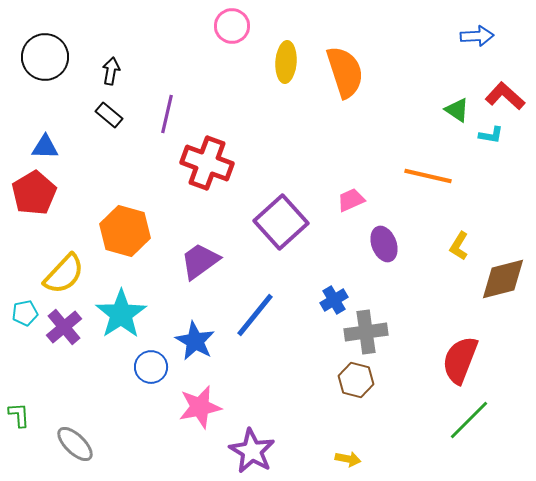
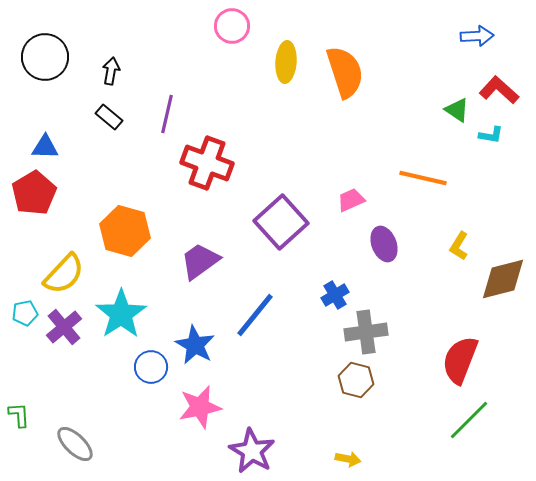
red L-shape: moved 6 px left, 6 px up
black rectangle: moved 2 px down
orange line: moved 5 px left, 2 px down
blue cross: moved 1 px right, 5 px up
blue star: moved 4 px down
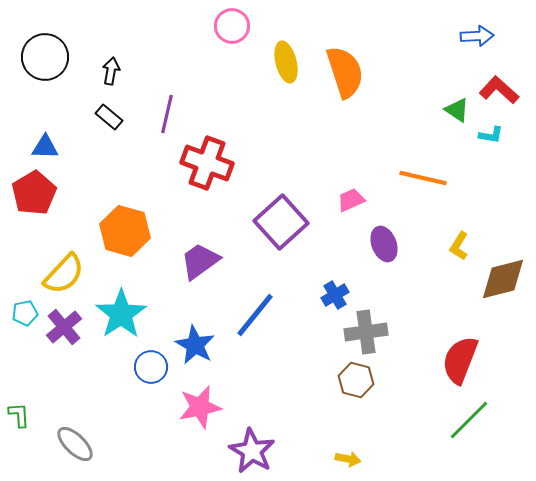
yellow ellipse: rotated 18 degrees counterclockwise
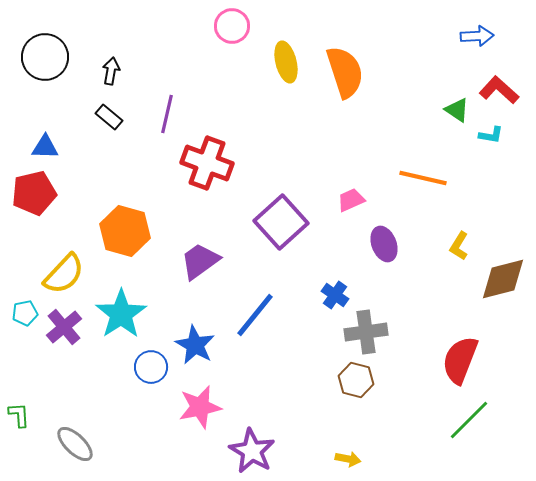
red pentagon: rotated 18 degrees clockwise
blue cross: rotated 24 degrees counterclockwise
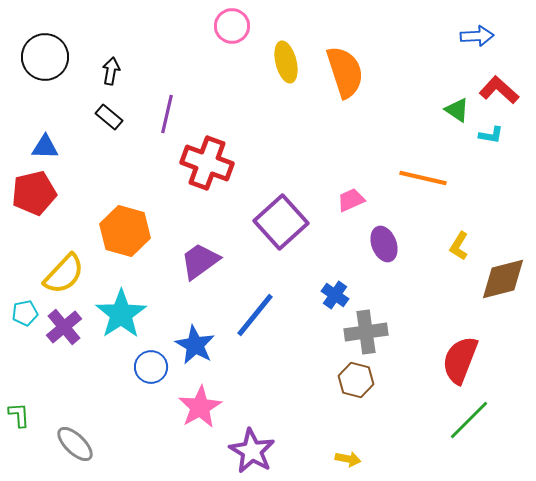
pink star: rotated 18 degrees counterclockwise
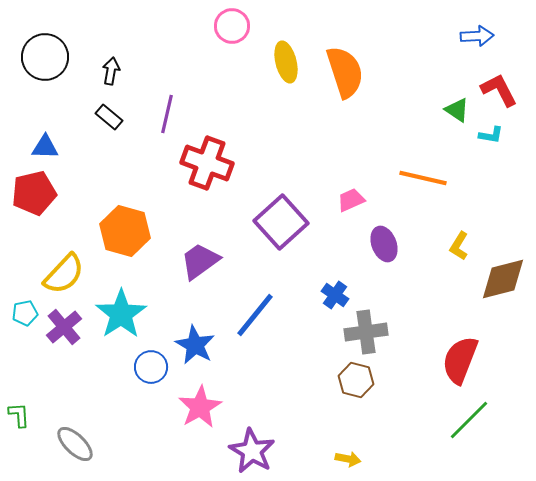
red L-shape: rotated 21 degrees clockwise
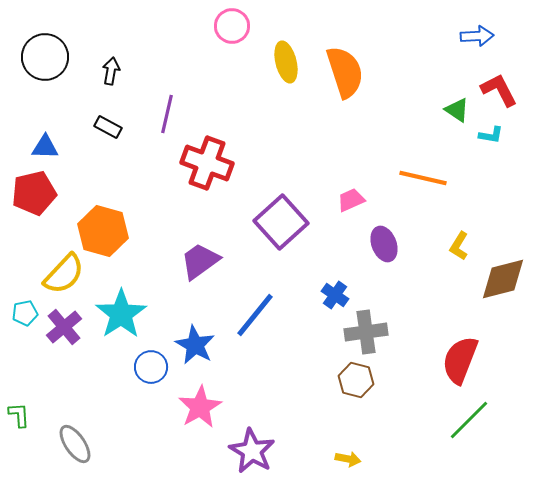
black rectangle: moved 1 px left, 10 px down; rotated 12 degrees counterclockwise
orange hexagon: moved 22 px left
gray ellipse: rotated 12 degrees clockwise
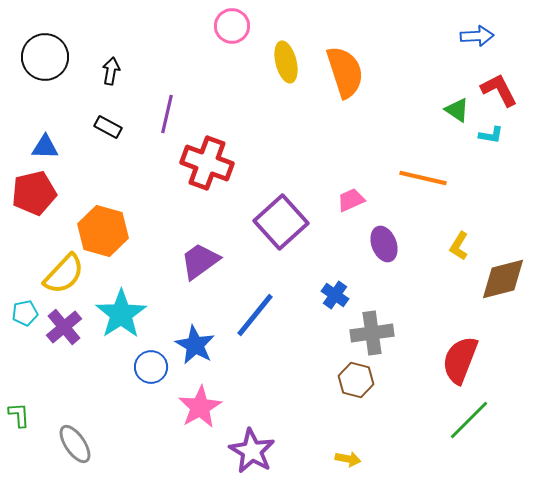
gray cross: moved 6 px right, 1 px down
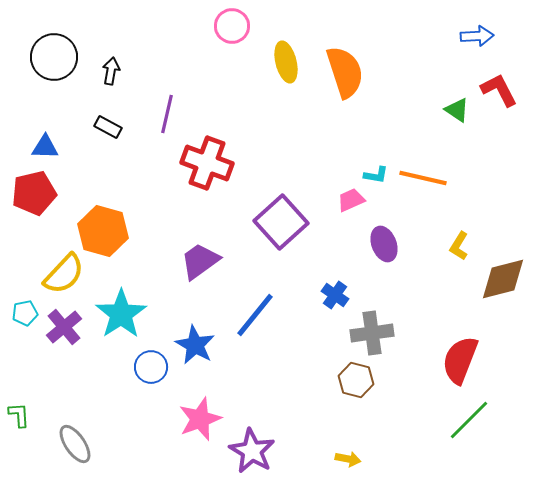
black circle: moved 9 px right
cyan L-shape: moved 115 px left, 40 px down
pink star: moved 12 px down; rotated 9 degrees clockwise
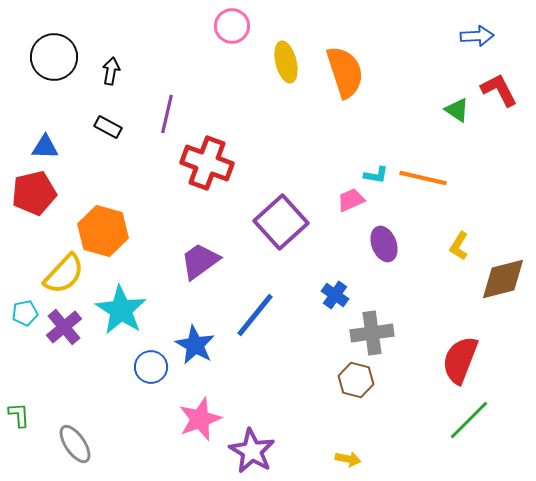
cyan star: moved 4 px up; rotated 6 degrees counterclockwise
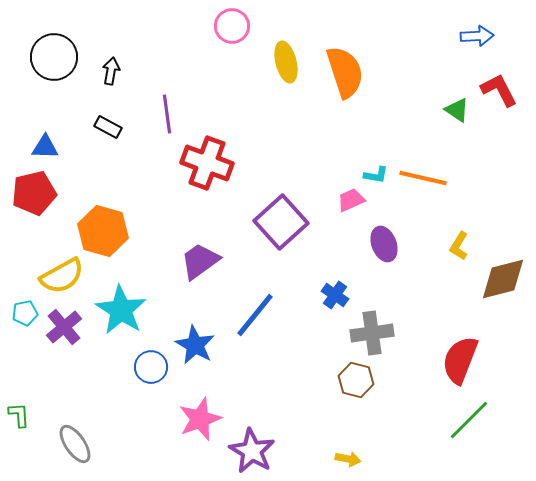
purple line: rotated 21 degrees counterclockwise
yellow semicircle: moved 2 px left, 2 px down; rotated 18 degrees clockwise
